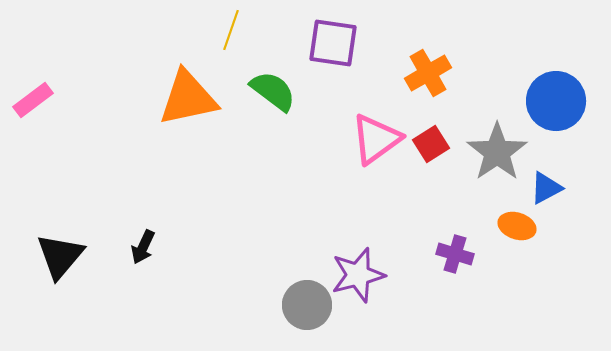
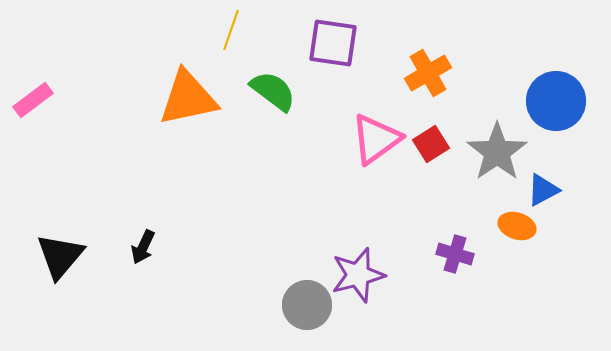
blue triangle: moved 3 px left, 2 px down
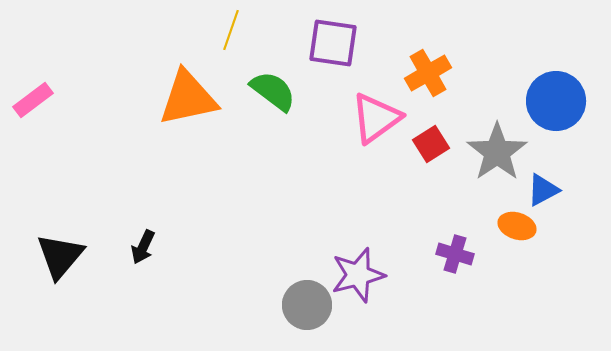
pink triangle: moved 21 px up
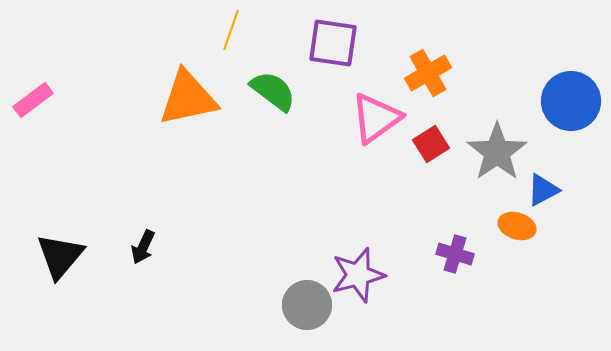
blue circle: moved 15 px right
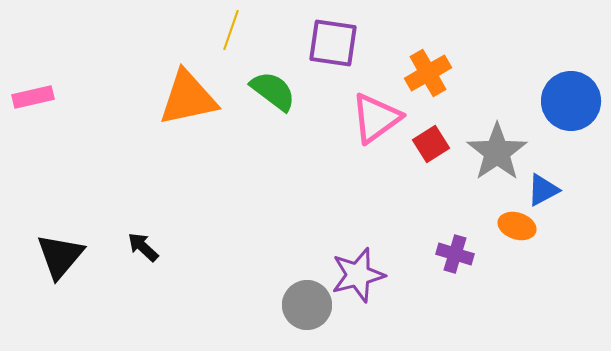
pink rectangle: moved 3 px up; rotated 24 degrees clockwise
black arrow: rotated 108 degrees clockwise
